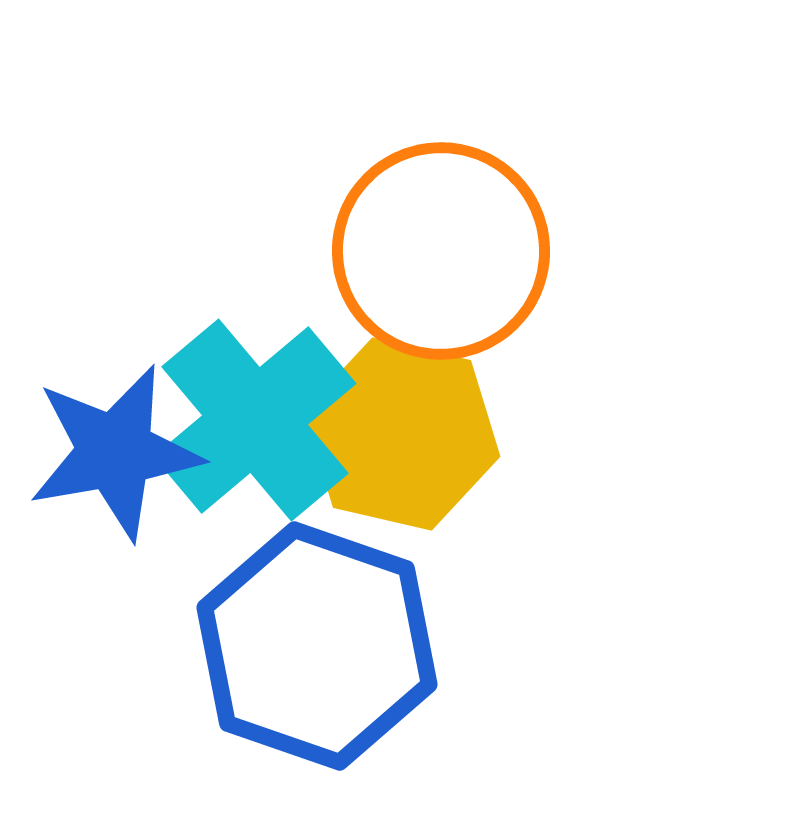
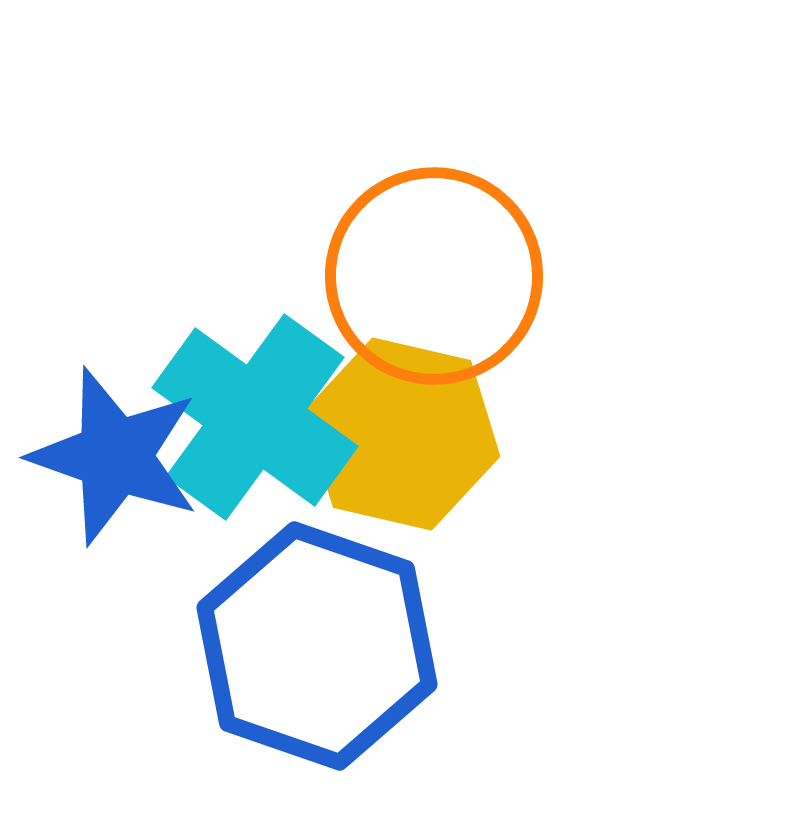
orange circle: moved 7 px left, 25 px down
cyan cross: moved 3 px up; rotated 14 degrees counterclockwise
blue star: moved 4 px down; rotated 29 degrees clockwise
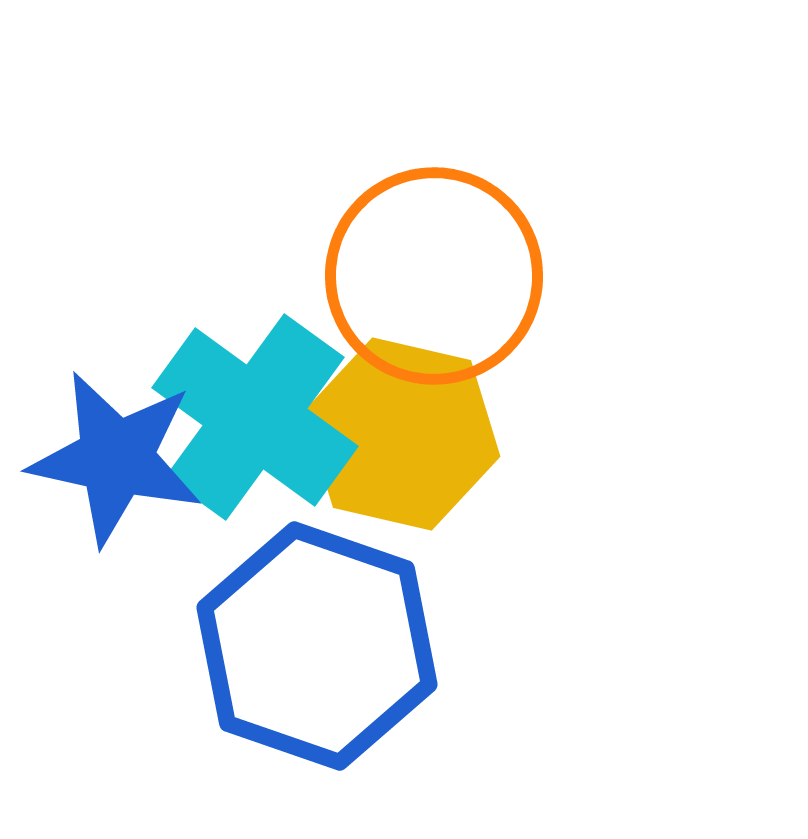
blue star: moved 1 px right, 2 px down; rotated 7 degrees counterclockwise
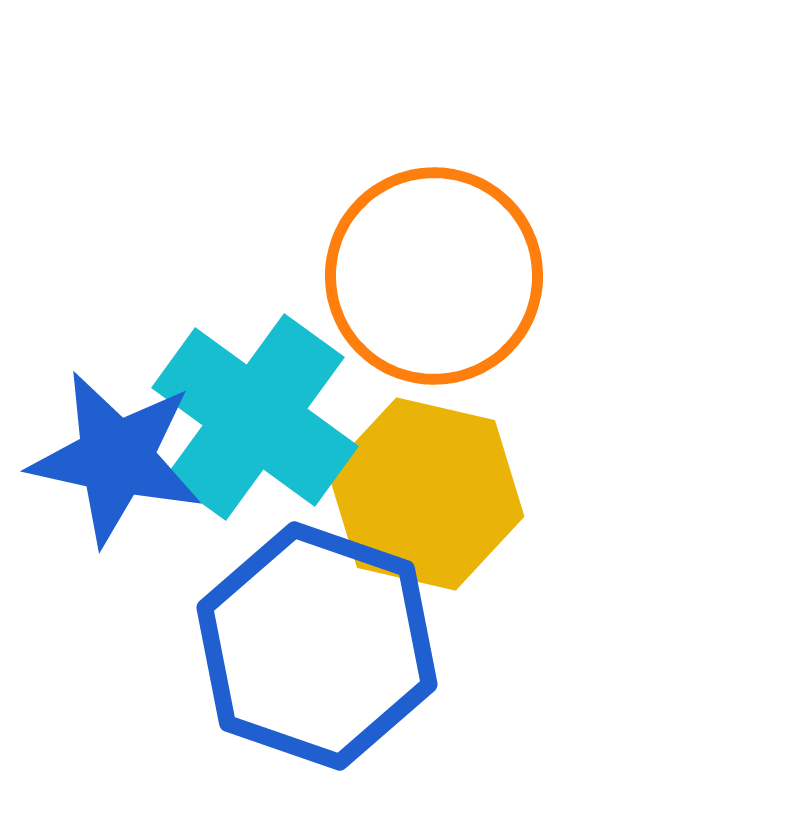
yellow hexagon: moved 24 px right, 60 px down
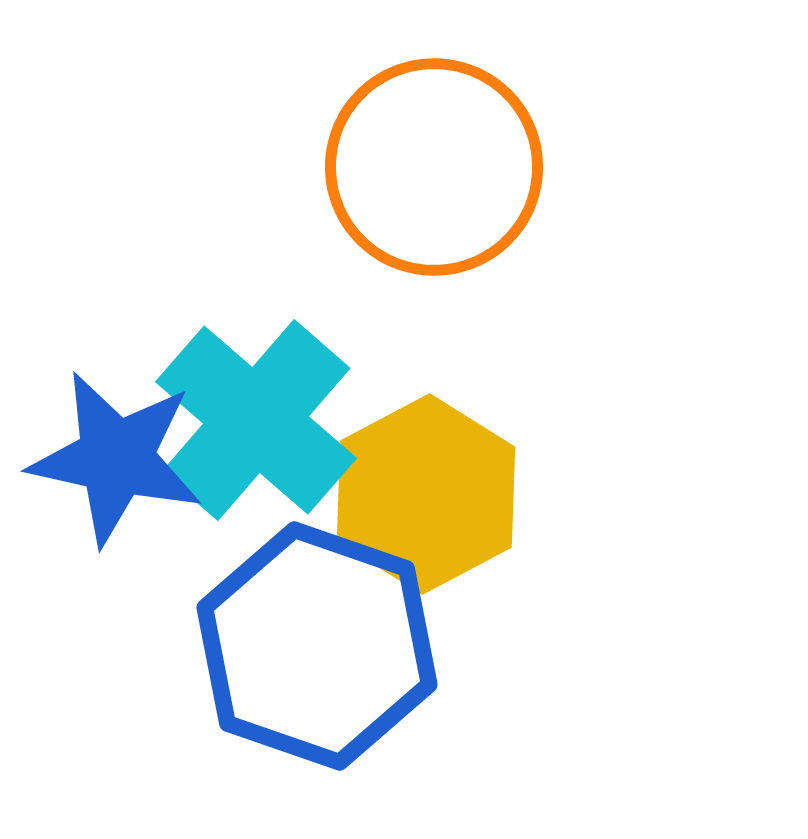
orange circle: moved 109 px up
cyan cross: moved 1 px right, 3 px down; rotated 5 degrees clockwise
yellow hexagon: rotated 19 degrees clockwise
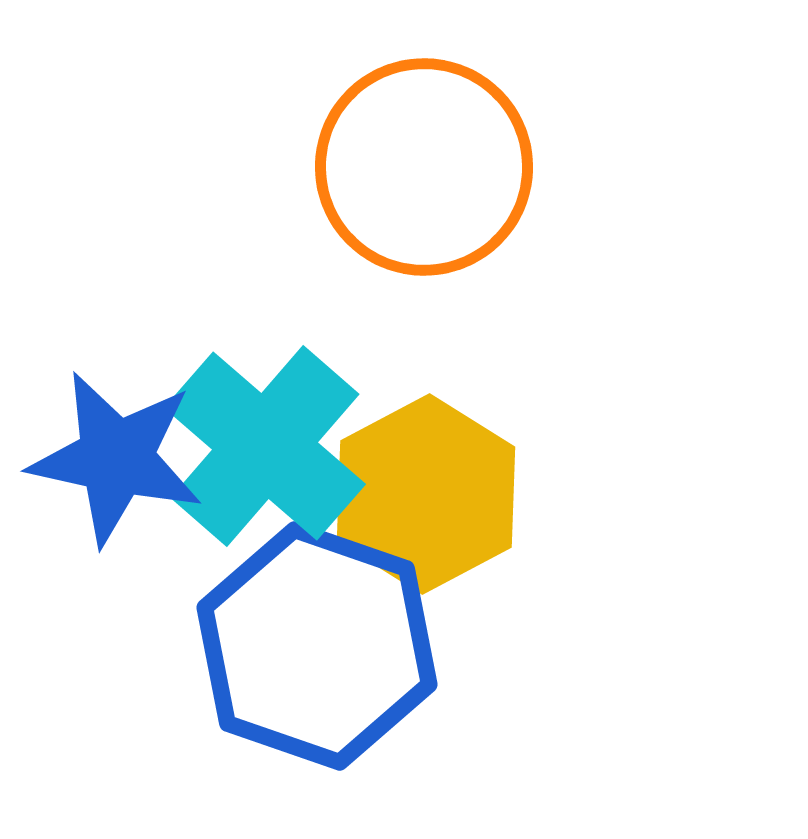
orange circle: moved 10 px left
cyan cross: moved 9 px right, 26 px down
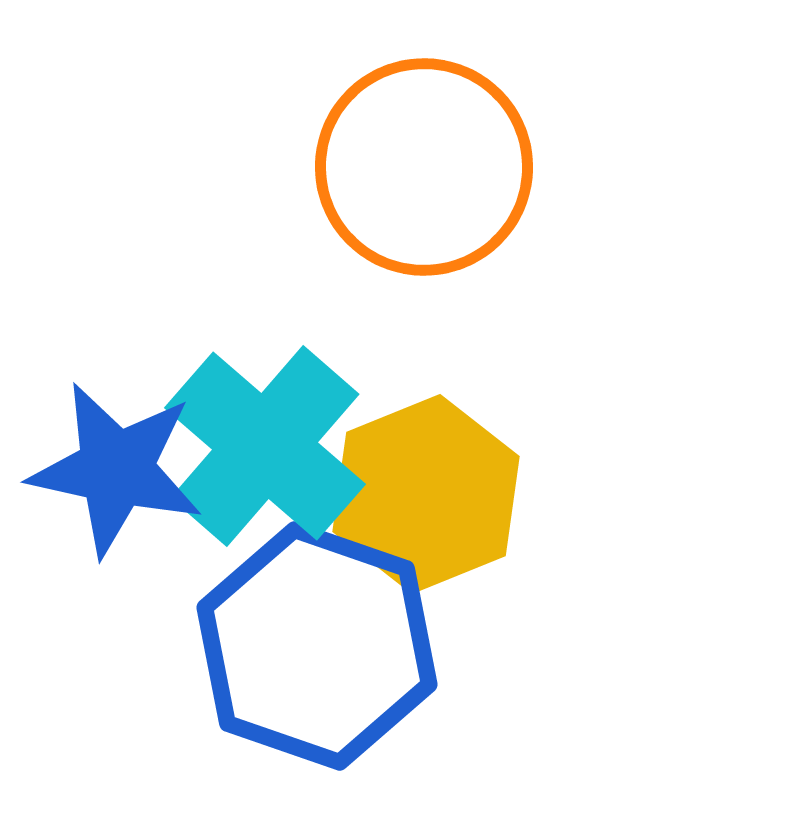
blue star: moved 11 px down
yellow hexagon: rotated 6 degrees clockwise
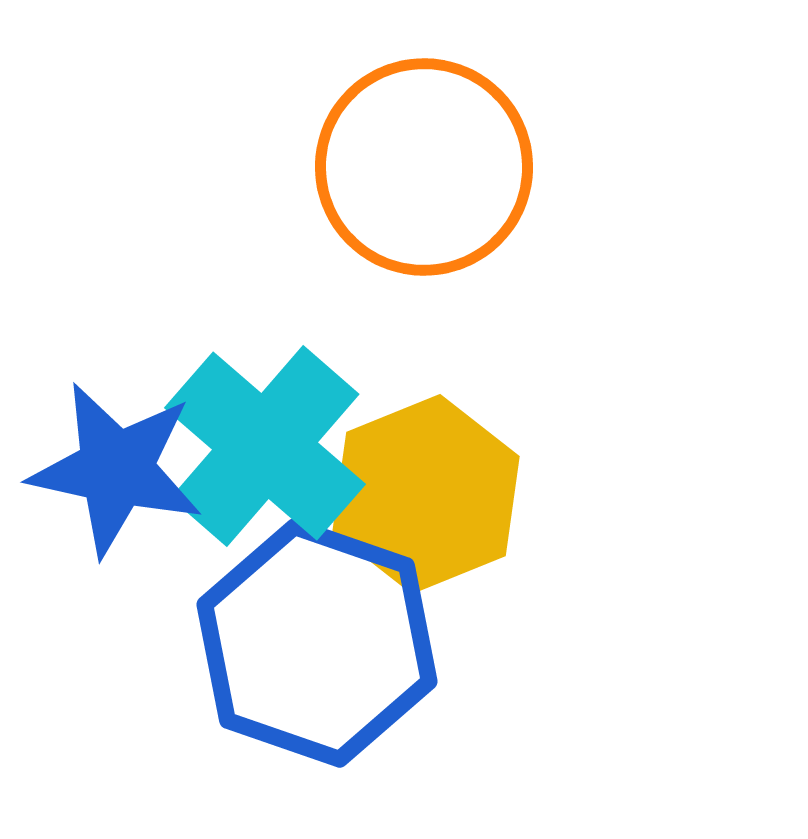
blue hexagon: moved 3 px up
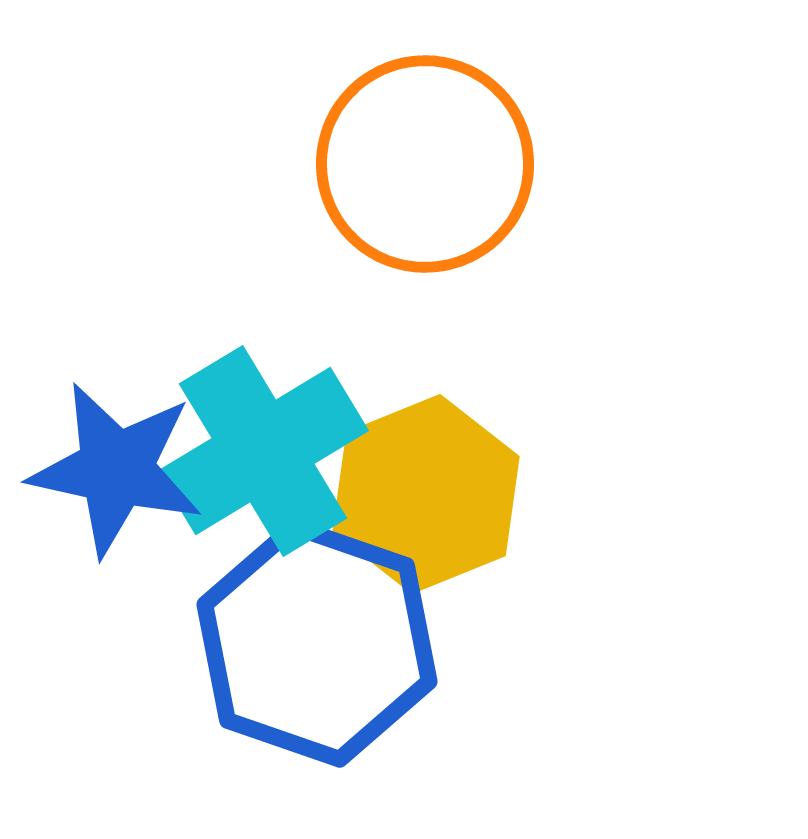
orange circle: moved 1 px right, 3 px up
cyan cross: moved 2 px left, 5 px down; rotated 18 degrees clockwise
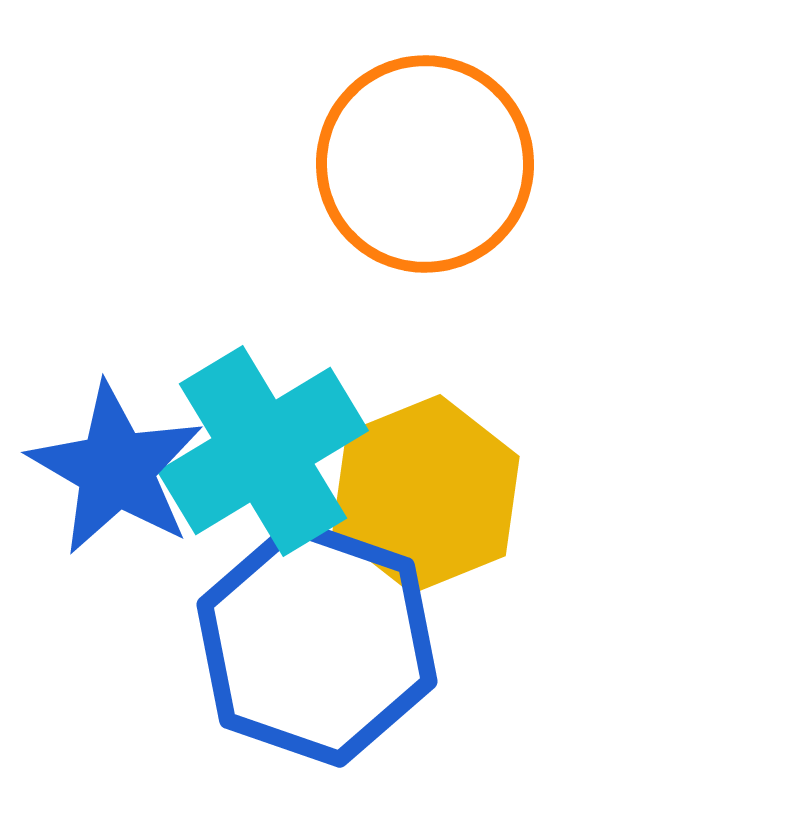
blue star: rotated 18 degrees clockwise
